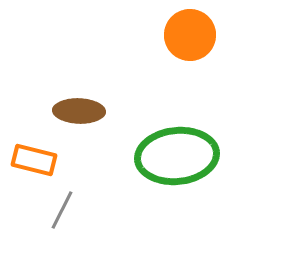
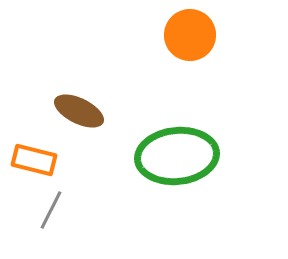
brown ellipse: rotated 24 degrees clockwise
gray line: moved 11 px left
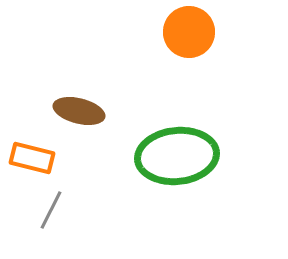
orange circle: moved 1 px left, 3 px up
brown ellipse: rotated 12 degrees counterclockwise
orange rectangle: moved 2 px left, 2 px up
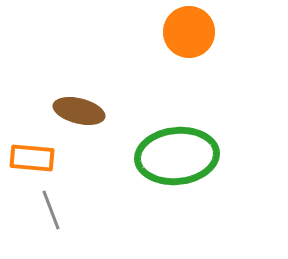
orange rectangle: rotated 9 degrees counterclockwise
gray line: rotated 48 degrees counterclockwise
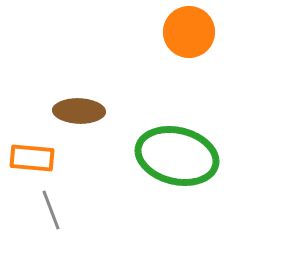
brown ellipse: rotated 12 degrees counterclockwise
green ellipse: rotated 20 degrees clockwise
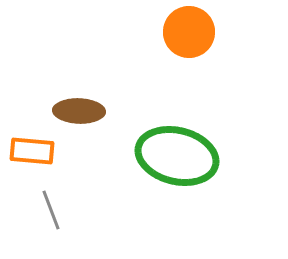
orange rectangle: moved 7 px up
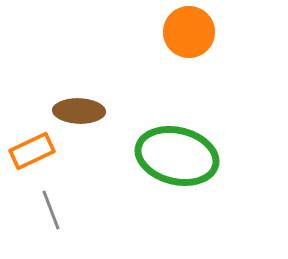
orange rectangle: rotated 30 degrees counterclockwise
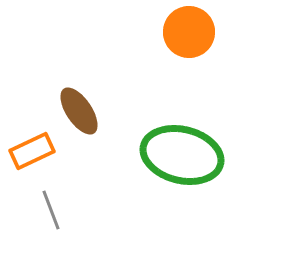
brown ellipse: rotated 54 degrees clockwise
green ellipse: moved 5 px right, 1 px up
